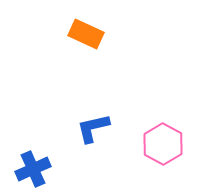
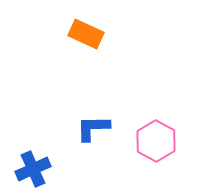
blue L-shape: rotated 12 degrees clockwise
pink hexagon: moved 7 px left, 3 px up
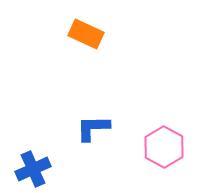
pink hexagon: moved 8 px right, 6 px down
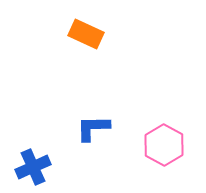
pink hexagon: moved 2 px up
blue cross: moved 2 px up
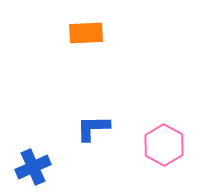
orange rectangle: moved 1 px up; rotated 28 degrees counterclockwise
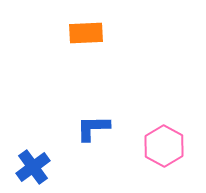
pink hexagon: moved 1 px down
blue cross: rotated 12 degrees counterclockwise
